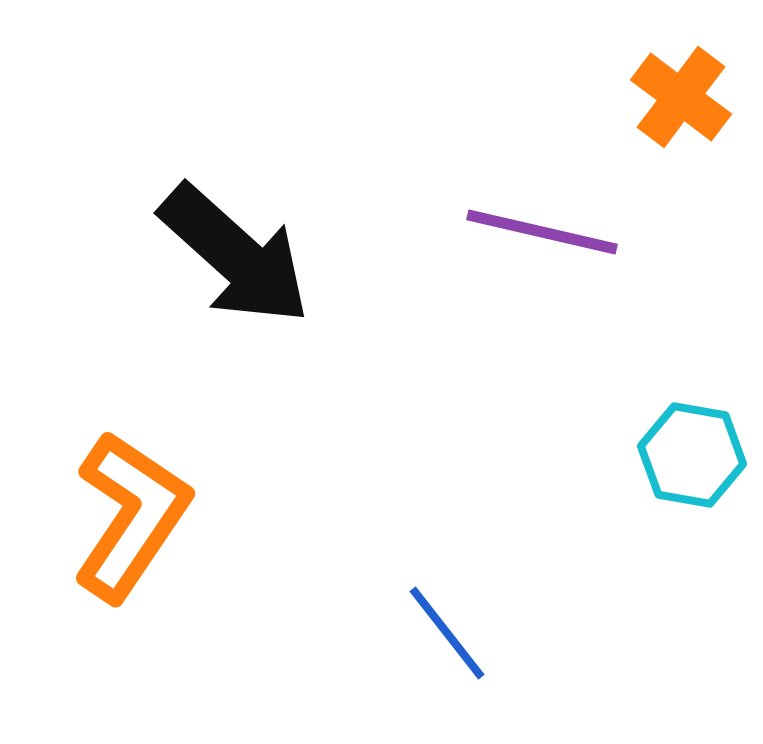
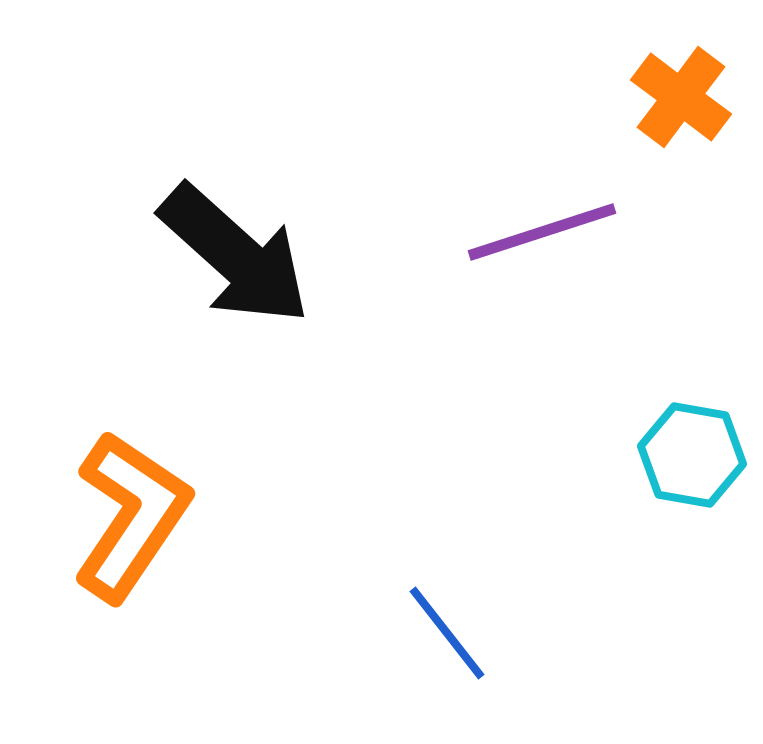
purple line: rotated 31 degrees counterclockwise
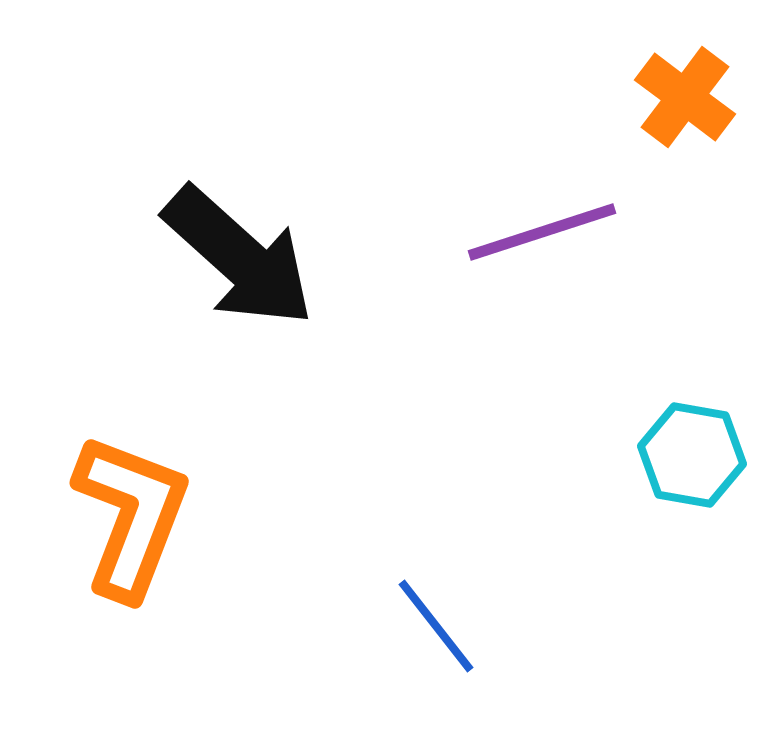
orange cross: moved 4 px right
black arrow: moved 4 px right, 2 px down
orange L-shape: rotated 13 degrees counterclockwise
blue line: moved 11 px left, 7 px up
